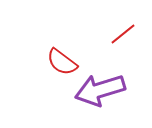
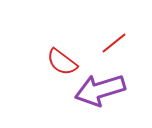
red line: moved 9 px left, 9 px down
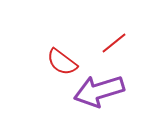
purple arrow: moved 1 px left, 1 px down
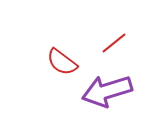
purple arrow: moved 8 px right
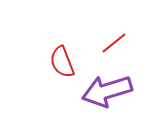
red semicircle: rotated 32 degrees clockwise
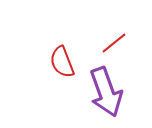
purple arrow: moved 1 px left, 1 px down; rotated 93 degrees counterclockwise
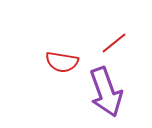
red semicircle: rotated 60 degrees counterclockwise
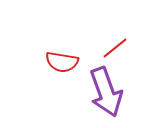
red line: moved 1 px right, 5 px down
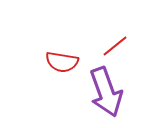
red line: moved 2 px up
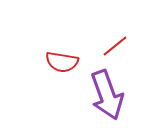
purple arrow: moved 1 px right, 3 px down
